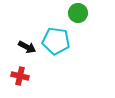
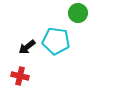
black arrow: rotated 114 degrees clockwise
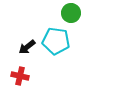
green circle: moved 7 px left
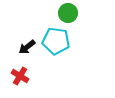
green circle: moved 3 px left
red cross: rotated 18 degrees clockwise
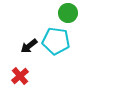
black arrow: moved 2 px right, 1 px up
red cross: rotated 18 degrees clockwise
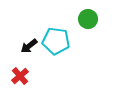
green circle: moved 20 px right, 6 px down
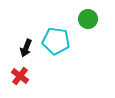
black arrow: moved 3 px left, 2 px down; rotated 30 degrees counterclockwise
red cross: rotated 12 degrees counterclockwise
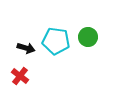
green circle: moved 18 px down
black arrow: rotated 96 degrees counterclockwise
